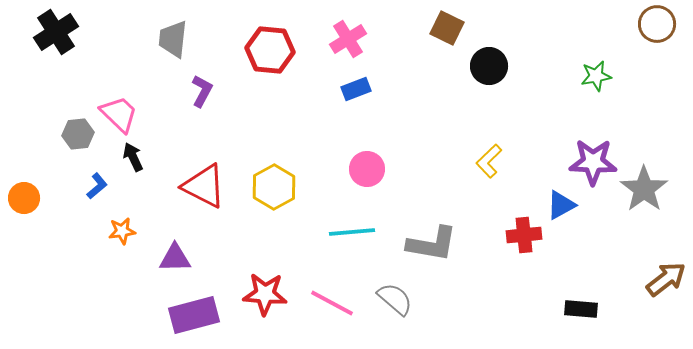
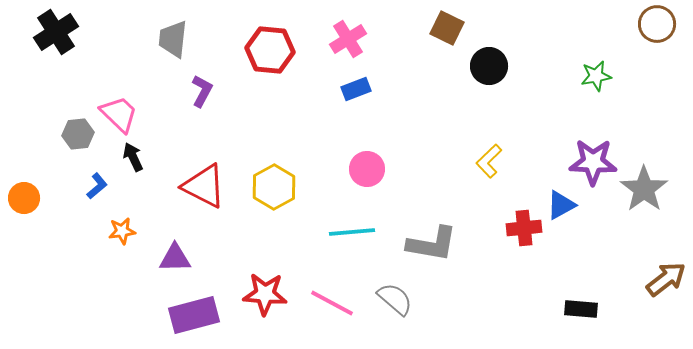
red cross: moved 7 px up
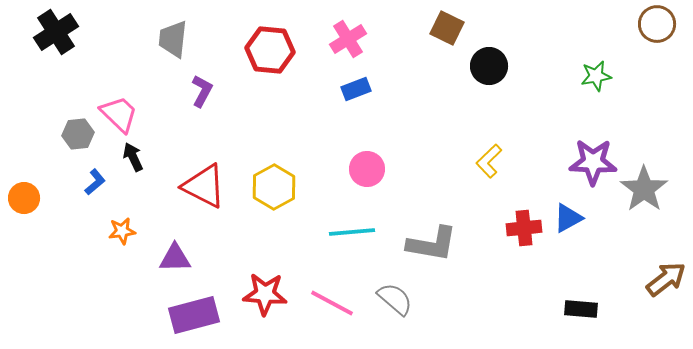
blue L-shape: moved 2 px left, 4 px up
blue triangle: moved 7 px right, 13 px down
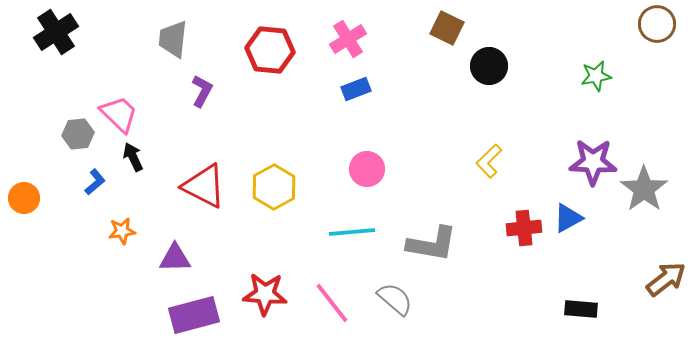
pink line: rotated 24 degrees clockwise
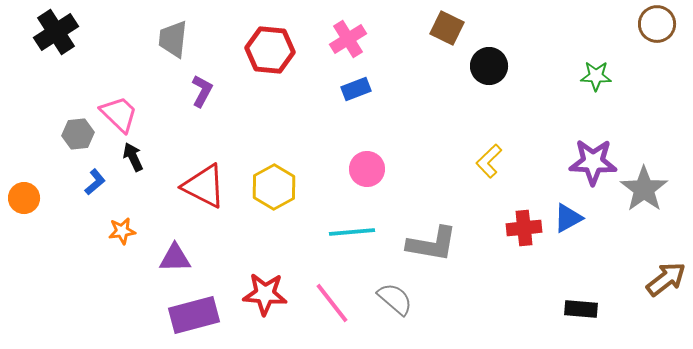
green star: rotated 12 degrees clockwise
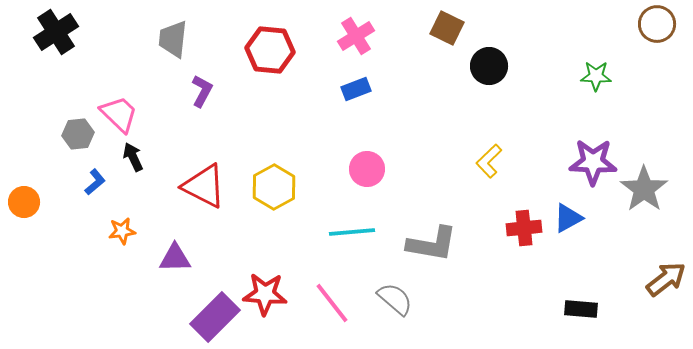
pink cross: moved 8 px right, 3 px up
orange circle: moved 4 px down
purple rectangle: moved 21 px right, 2 px down; rotated 30 degrees counterclockwise
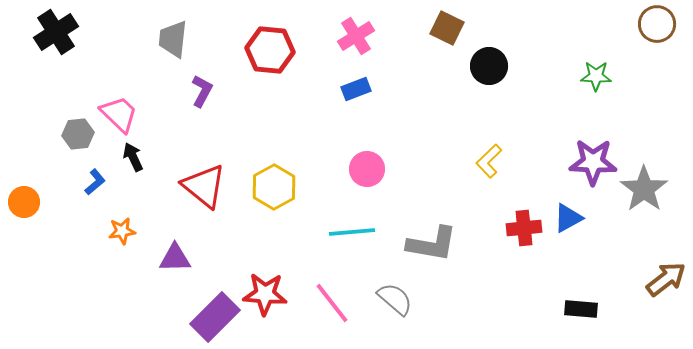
red triangle: rotated 12 degrees clockwise
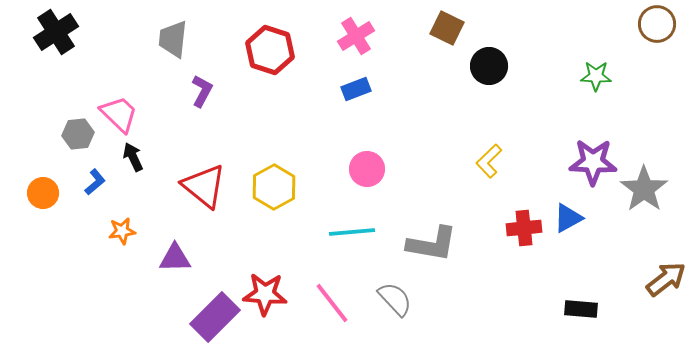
red hexagon: rotated 12 degrees clockwise
orange circle: moved 19 px right, 9 px up
gray semicircle: rotated 6 degrees clockwise
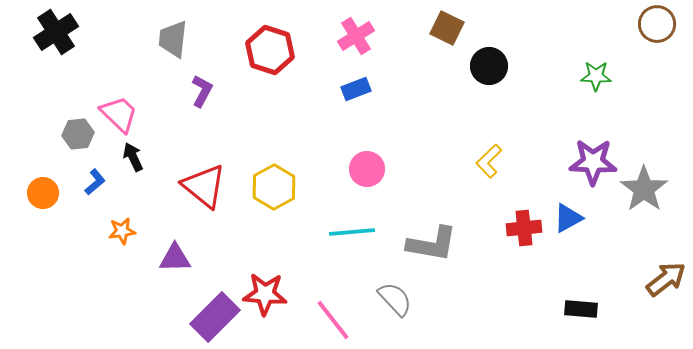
pink line: moved 1 px right, 17 px down
